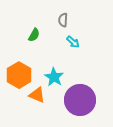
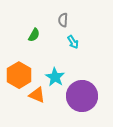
cyan arrow: rotated 16 degrees clockwise
cyan star: moved 1 px right
purple circle: moved 2 px right, 4 px up
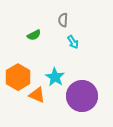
green semicircle: rotated 32 degrees clockwise
orange hexagon: moved 1 px left, 2 px down
